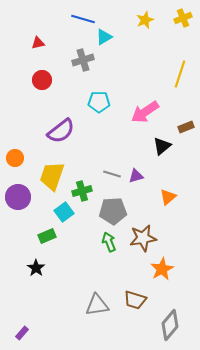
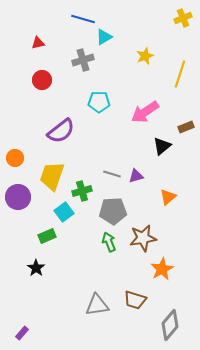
yellow star: moved 36 px down
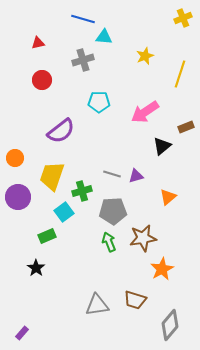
cyan triangle: rotated 36 degrees clockwise
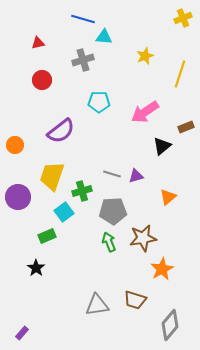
orange circle: moved 13 px up
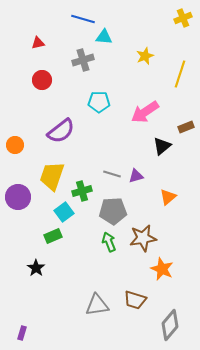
green rectangle: moved 6 px right
orange star: rotated 20 degrees counterclockwise
purple rectangle: rotated 24 degrees counterclockwise
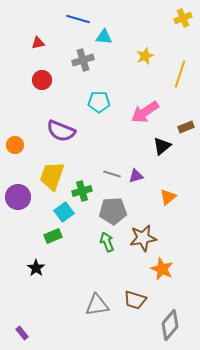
blue line: moved 5 px left
purple semicircle: rotated 60 degrees clockwise
green arrow: moved 2 px left
purple rectangle: rotated 56 degrees counterclockwise
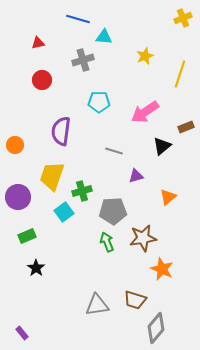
purple semicircle: rotated 76 degrees clockwise
gray line: moved 2 px right, 23 px up
green rectangle: moved 26 px left
gray diamond: moved 14 px left, 3 px down
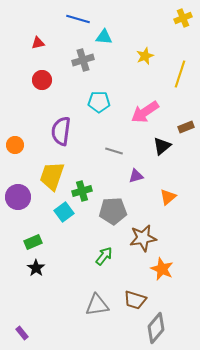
green rectangle: moved 6 px right, 6 px down
green arrow: moved 3 px left, 14 px down; rotated 60 degrees clockwise
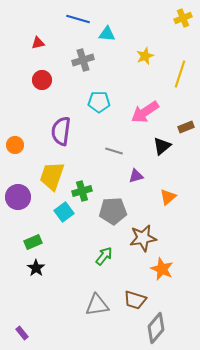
cyan triangle: moved 3 px right, 3 px up
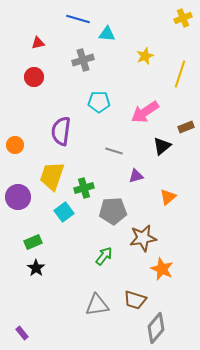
red circle: moved 8 px left, 3 px up
green cross: moved 2 px right, 3 px up
